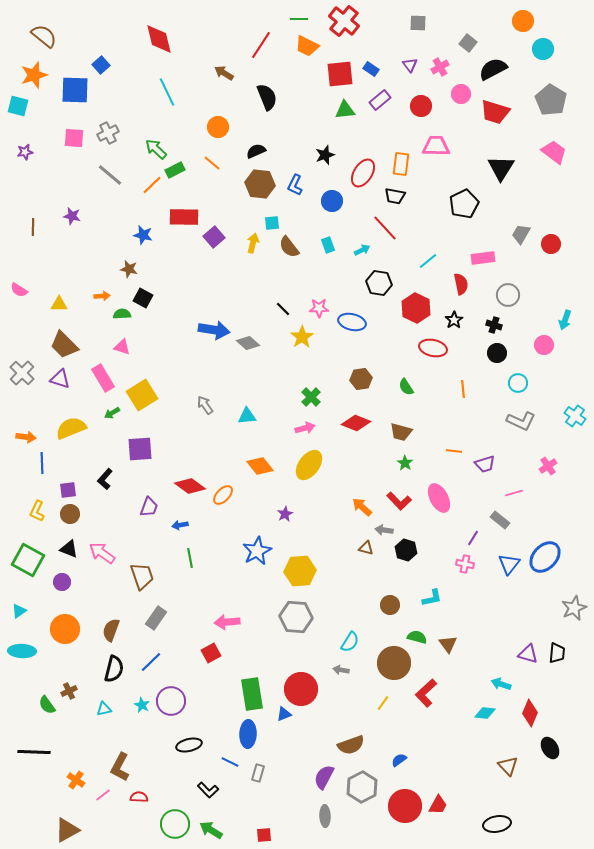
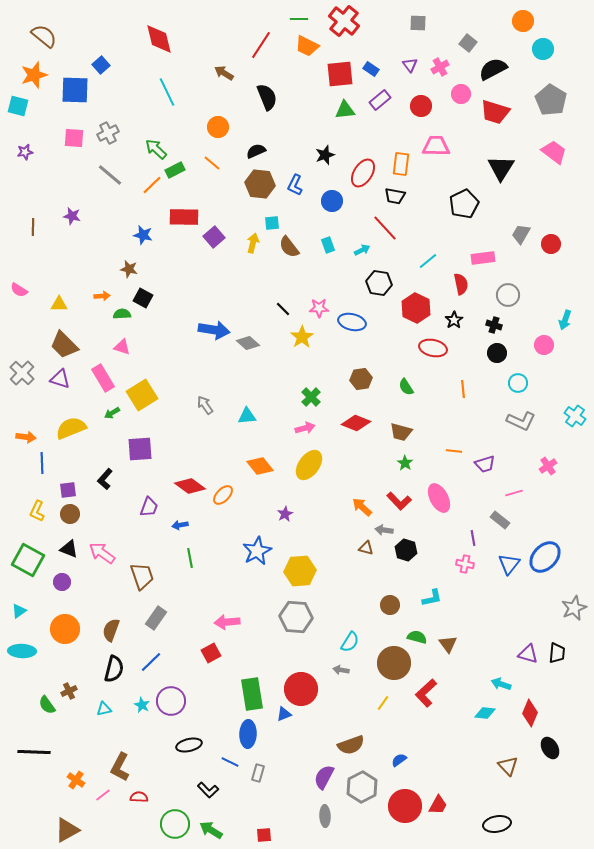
purple line at (473, 538): rotated 42 degrees counterclockwise
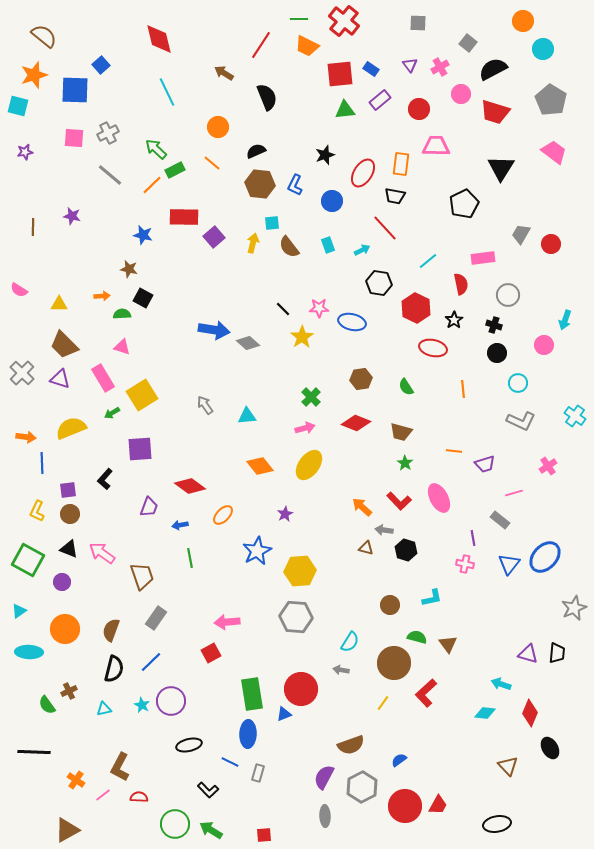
red circle at (421, 106): moved 2 px left, 3 px down
orange ellipse at (223, 495): moved 20 px down
cyan ellipse at (22, 651): moved 7 px right, 1 px down
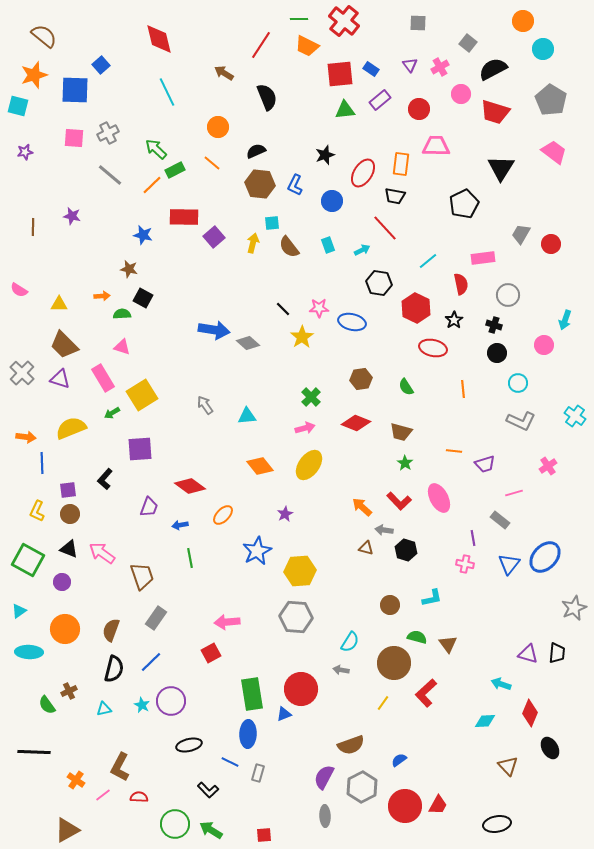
cyan diamond at (485, 713): moved 8 px down; rotated 10 degrees counterclockwise
